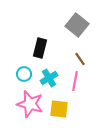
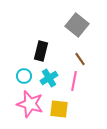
black rectangle: moved 1 px right, 3 px down
cyan circle: moved 2 px down
pink line: moved 1 px left
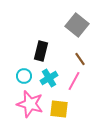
pink line: rotated 18 degrees clockwise
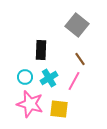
black rectangle: moved 1 px up; rotated 12 degrees counterclockwise
cyan circle: moved 1 px right, 1 px down
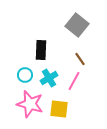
cyan circle: moved 2 px up
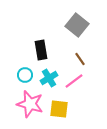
black rectangle: rotated 12 degrees counterclockwise
pink line: rotated 24 degrees clockwise
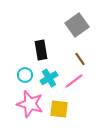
gray square: rotated 15 degrees clockwise
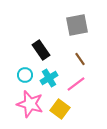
gray square: rotated 25 degrees clockwise
black rectangle: rotated 24 degrees counterclockwise
pink line: moved 2 px right, 3 px down
yellow square: moved 1 px right; rotated 30 degrees clockwise
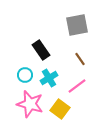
pink line: moved 1 px right, 2 px down
